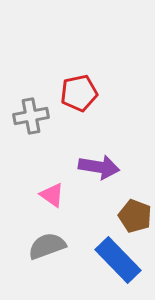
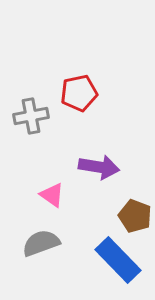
gray semicircle: moved 6 px left, 3 px up
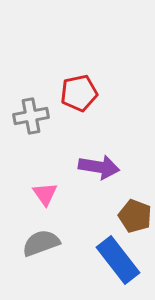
pink triangle: moved 7 px left, 1 px up; rotated 20 degrees clockwise
blue rectangle: rotated 6 degrees clockwise
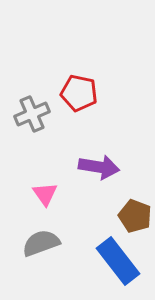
red pentagon: rotated 24 degrees clockwise
gray cross: moved 1 px right, 2 px up; rotated 12 degrees counterclockwise
blue rectangle: moved 1 px down
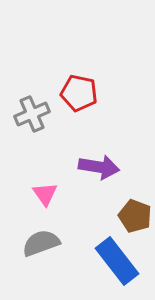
blue rectangle: moved 1 px left
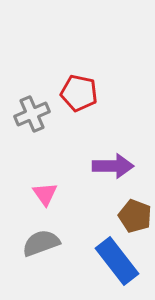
purple arrow: moved 14 px right, 1 px up; rotated 9 degrees counterclockwise
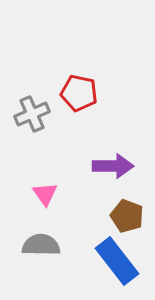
brown pentagon: moved 8 px left
gray semicircle: moved 2 px down; rotated 21 degrees clockwise
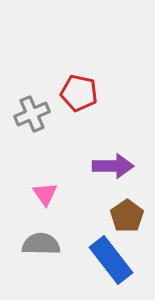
brown pentagon: rotated 16 degrees clockwise
gray semicircle: moved 1 px up
blue rectangle: moved 6 px left, 1 px up
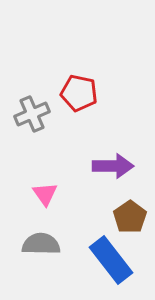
brown pentagon: moved 3 px right, 1 px down
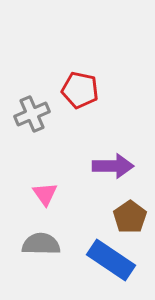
red pentagon: moved 1 px right, 3 px up
blue rectangle: rotated 18 degrees counterclockwise
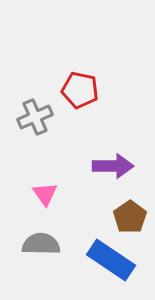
gray cross: moved 3 px right, 3 px down
